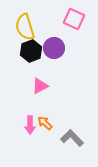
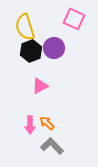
orange arrow: moved 2 px right
gray L-shape: moved 20 px left, 8 px down
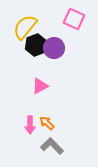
yellow semicircle: rotated 56 degrees clockwise
black hexagon: moved 5 px right, 6 px up
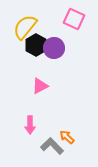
black hexagon: rotated 10 degrees counterclockwise
orange arrow: moved 20 px right, 14 px down
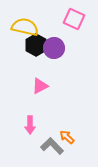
yellow semicircle: rotated 64 degrees clockwise
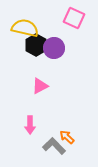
pink square: moved 1 px up
yellow semicircle: moved 1 px down
gray L-shape: moved 2 px right
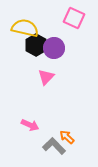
pink triangle: moved 6 px right, 9 px up; rotated 18 degrees counterclockwise
pink arrow: rotated 66 degrees counterclockwise
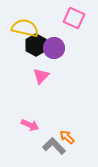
pink triangle: moved 5 px left, 1 px up
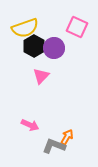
pink square: moved 3 px right, 9 px down
yellow semicircle: rotated 148 degrees clockwise
black hexagon: moved 2 px left, 1 px down
orange arrow: rotated 77 degrees clockwise
gray L-shape: rotated 25 degrees counterclockwise
